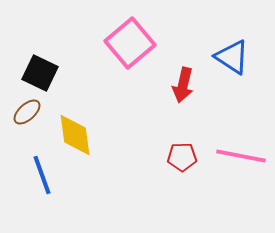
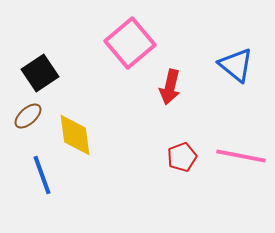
blue triangle: moved 4 px right, 8 px down; rotated 6 degrees clockwise
black square: rotated 30 degrees clockwise
red arrow: moved 13 px left, 2 px down
brown ellipse: moved 1 px right, 4 px down
red pentagon: rotated 20 degrees counterclockwise
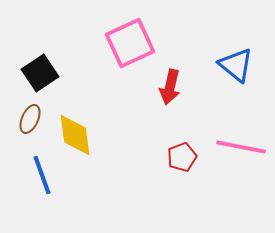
pink square: rotated 15 degrees clockwise
brown ellipse: moved 2 px right, 3 px down; rotated 24 degrees counterclockwise
pink line: moved 9 px up
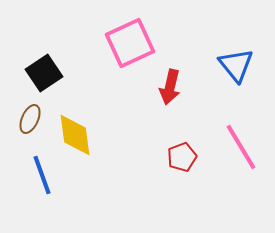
blue triangle: rotated 12 degrees clockwise
black square: moved 4 px right
pink line: rotated 48 degrees clockwise
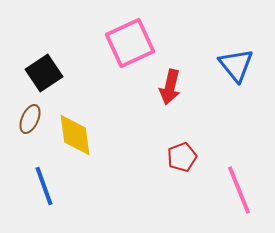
pink line: moved 2 px left, 43 px down; rotated 9 degrees clockwise
blue line: moved 2 px right, 11 px down
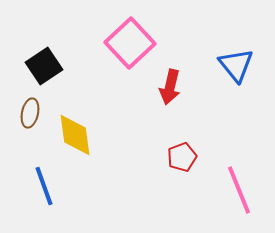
pink square: rotated 18 degrees counterclockwise
black square: moved 7 px up
brown ellipse: moved 6 px up; rotated 12 degrees counterclockwise
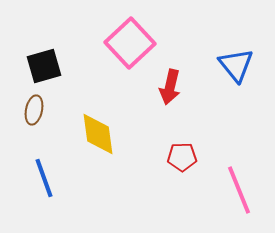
black square: rotated 18 degrees clockwise
brown ellipse: moved 4 px right, 3 px up
yellow diamond: moved 23 px right, 1 px up
red pentagon: rotated 20 degrees clockwise
blue line: moved 8 px up
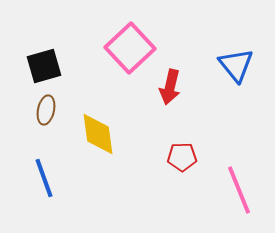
pink square: moved 5 px down
brown ellipse: moved 12 px right
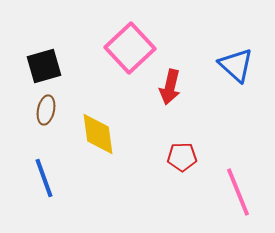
blue triangle: rotated 9 degrees counterclockwise
pink line: moved 1 px left, 2 px down
